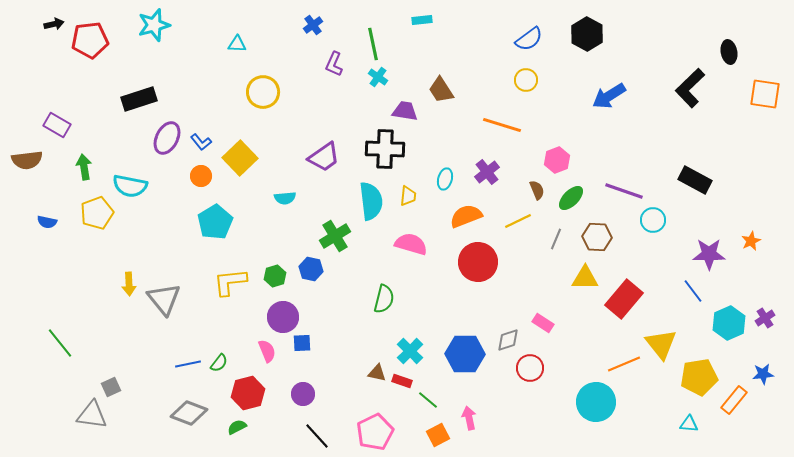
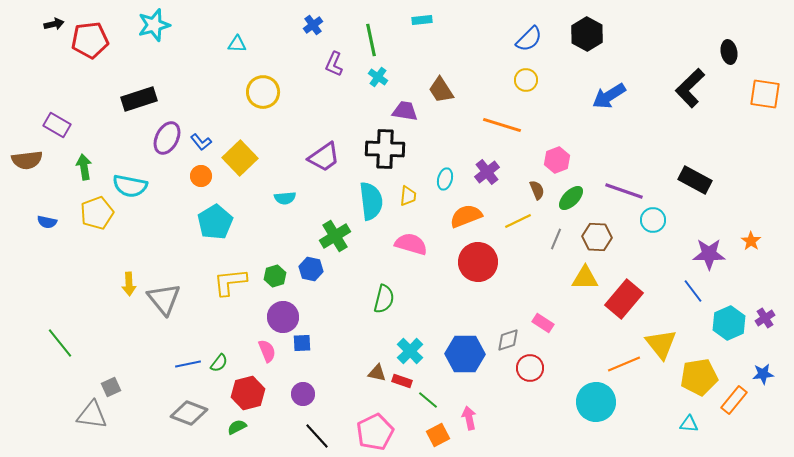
blue semicircle at (529, 39): rotated 8 degrees counterclockwise
green line at (373, 44): moved 2 px left, 4 px up
orange star at (751, 241): rotated 12 degrees counterclockwise
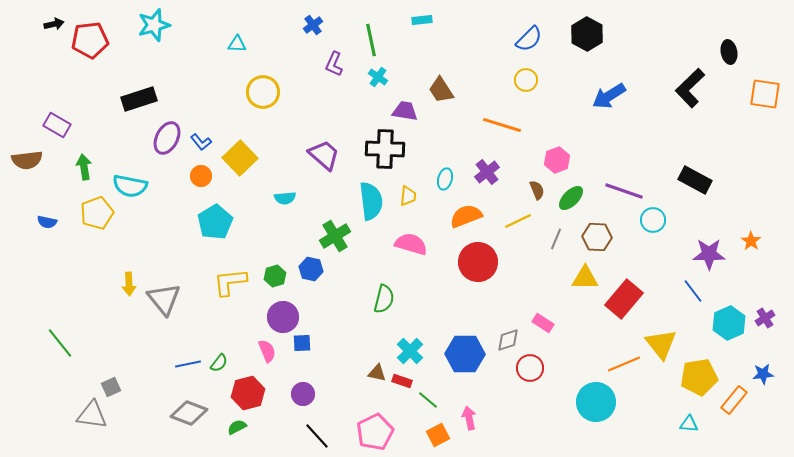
purple trapezoid at (324, 157): moved 2 px up; rotated 104 degrees counterclockwise
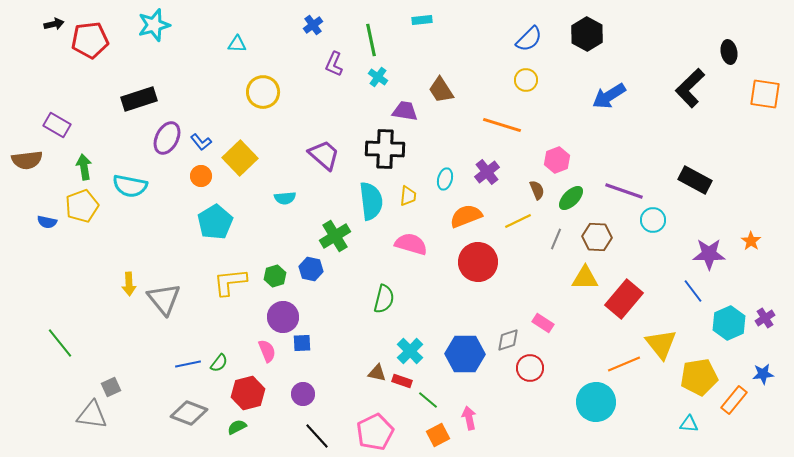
yellow pentagon at (97, 213): moved 15 px left, 7 px up
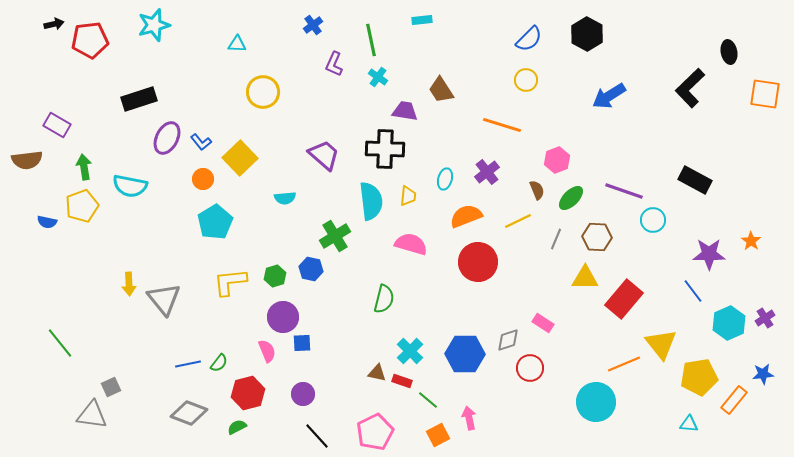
orange circle at (201, 176): moved 2 px right, 3 px down
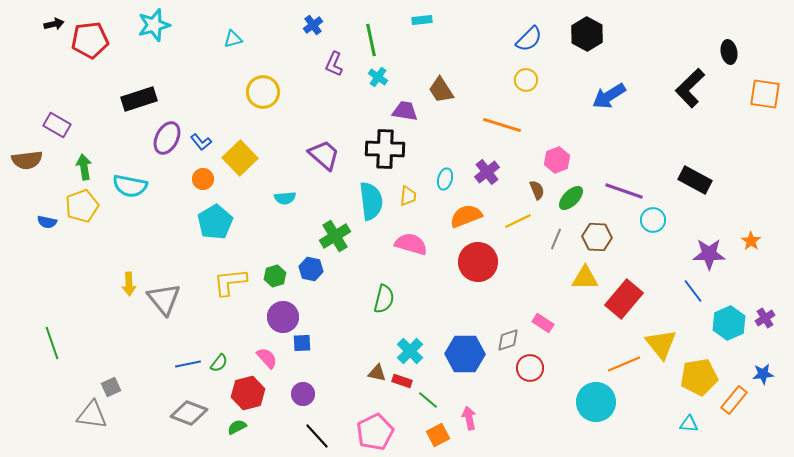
cyan triangle at (237, 44): moved 4 px left, 5 px up; rotated 18 degrees counterclockwise
green line at (60, 343): moved 8 px left; rotated 20 degrees clockwise
pink semicircle at (267, 351): moved 7 px down; rotated 20 degrees counterclockwise
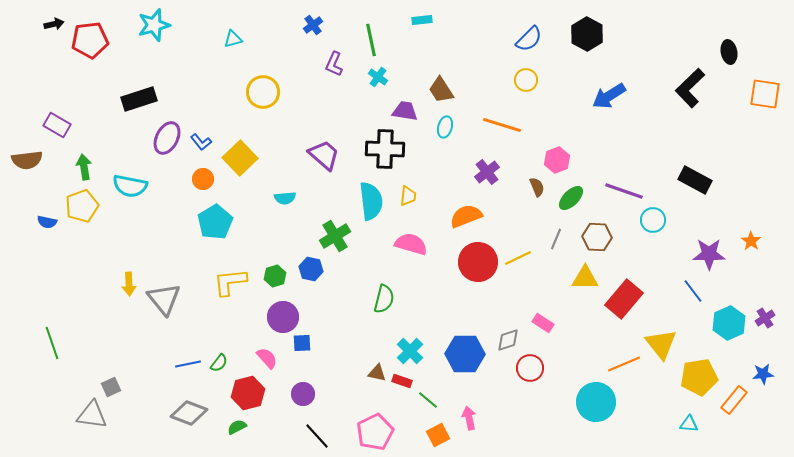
cyan ellipse at (445, 179): moved 52 px up
brown semicircle at (537, 190): moved 3 px up
yellow line at (518, 221): moved 37 px down
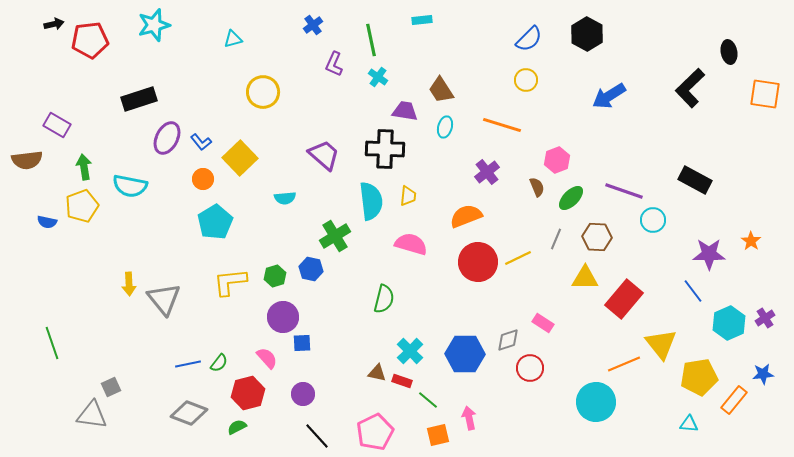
orange square at (438, 435): rotated 15 degrees clockwise
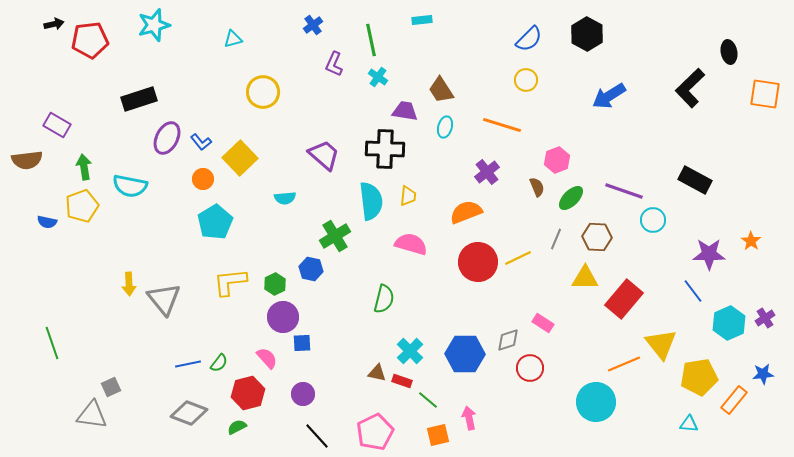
orange semicircle at (466, 216): moved 4 px up
green hexagon at (275, 276): moved 8 px down; rotated 10 degrees counterclockwise
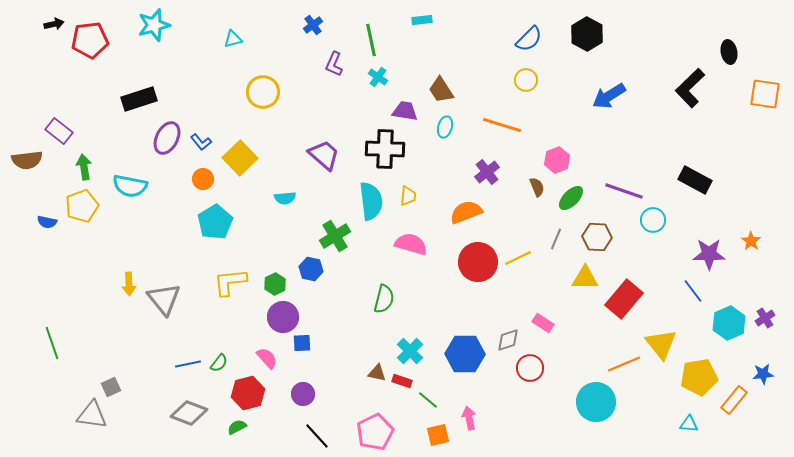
purple rectangle at (57, 125): moved 2 px right, 6 px down; rotated 8 degrees clockwise
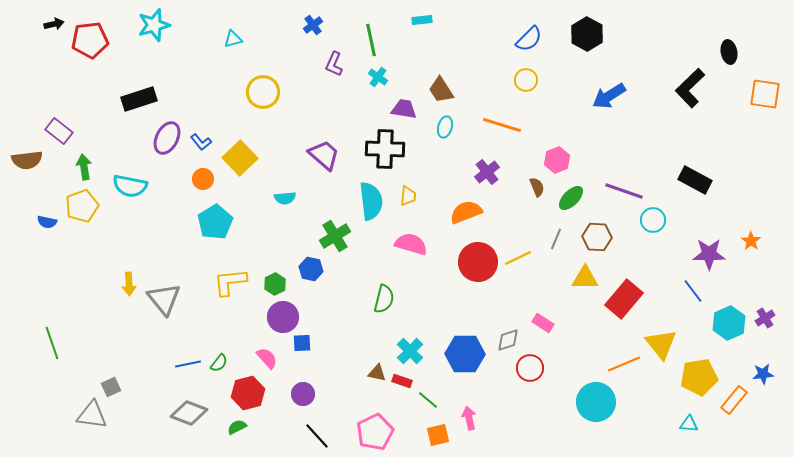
purple trapezoid at (405, 111): moved 1 px left, 2 px up
